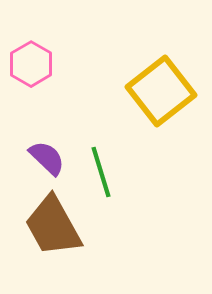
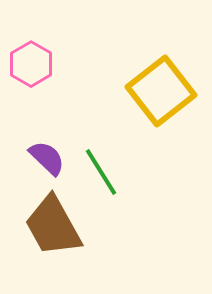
green line: rotated 15 degrees counterclockwise
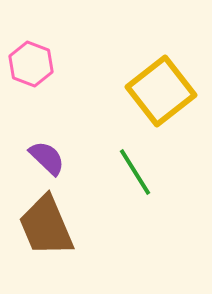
pink hexagon: rotated 9 degrees counterclockwise
green line: moved 34 px right
brown trapezoid: moved 7 px left; rotated 6 degrees clockwise
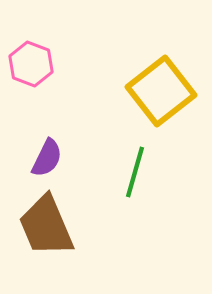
purple semicircle: rotated 72 degrees clockwise
green line: rotated 48 degrees clockwise
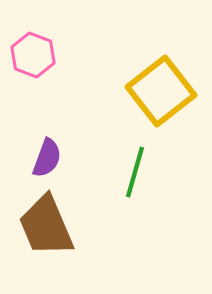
pink hexagon: moved 2 px right, 9 px up
purple semicircle: rotated 6 degrees counterclockwise
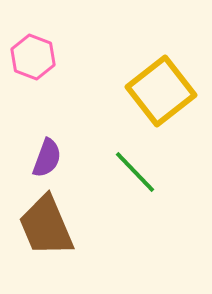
pink hexagon: moved 2 px down
green line: rotated 60 degrees counterclockwise
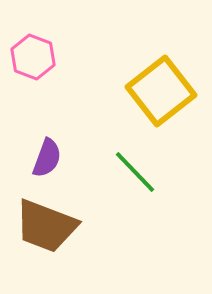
brown trapezoid: rotated 46 degrees counterclockwise
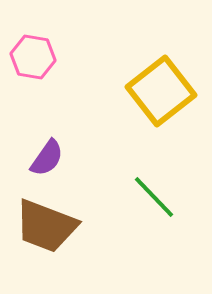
pink hexagon: rotated 12 degrees counterclockwise
purple semicircle: rotated 15 degrees clockwise
green line: moved 19 px right, 25 px down
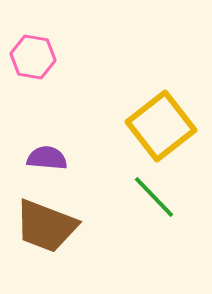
yellow square: moved 35 px down
purple semicircle: rotated 120 degrees counterclockwise
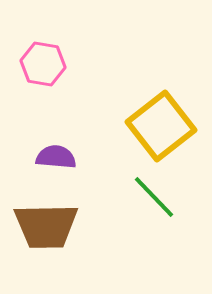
pink hexagon: moved 10 px right, 7 px down
purple semicircle: moved 9 px right, 1 px up
brown trapezoid: rotated 22 degrees counterclockwise
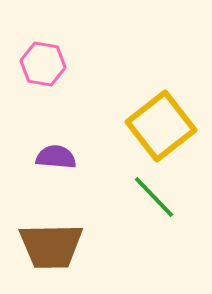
brown trapezoid: moved 5 px right, 20 px down
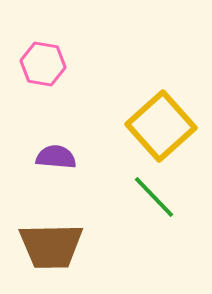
yellow square: rotated 4 degrees counterclockwise
